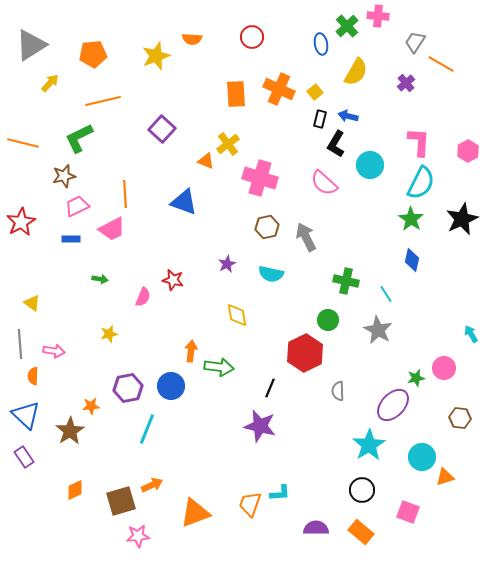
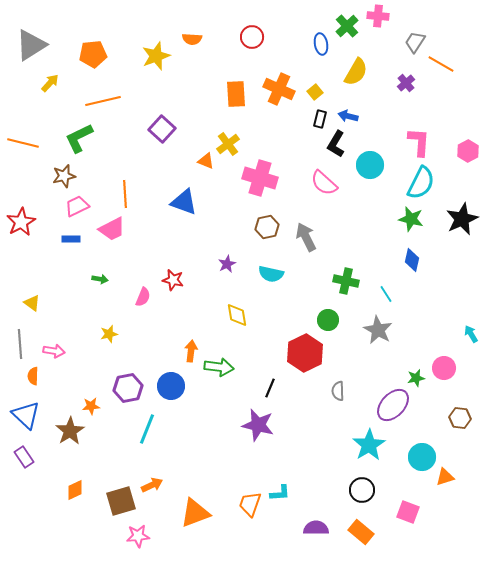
green star at (411, 219): rotated 20 degrees counterclockwise
purple star at (260, 426): moved 2 px left, 1 px up
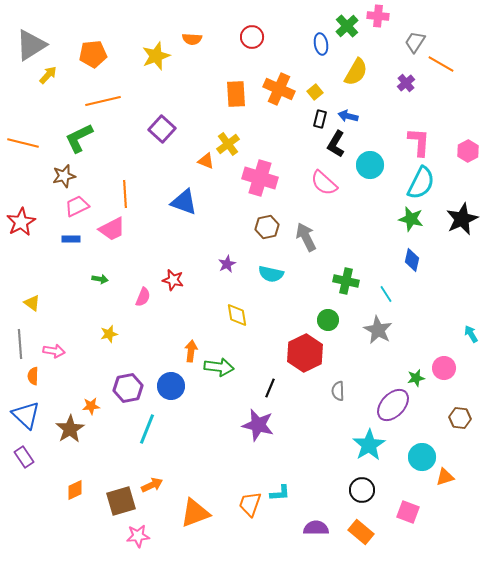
yellow arrow at (50, 83): moved 2 px left, 8 px up
brown star at (70, 431): moved 2 px up
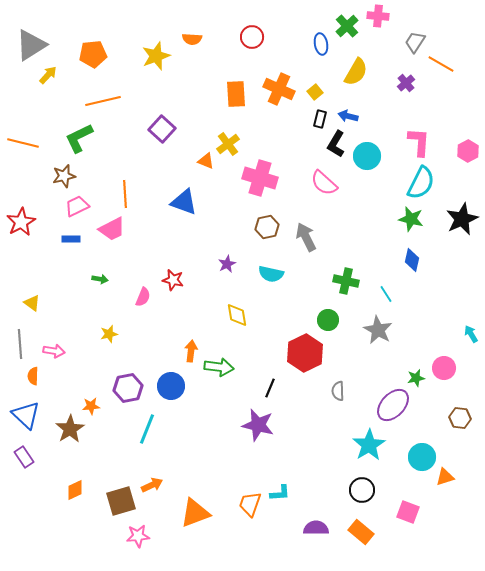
cyan circle at (370, 165): moved 3 px left, 9 px up
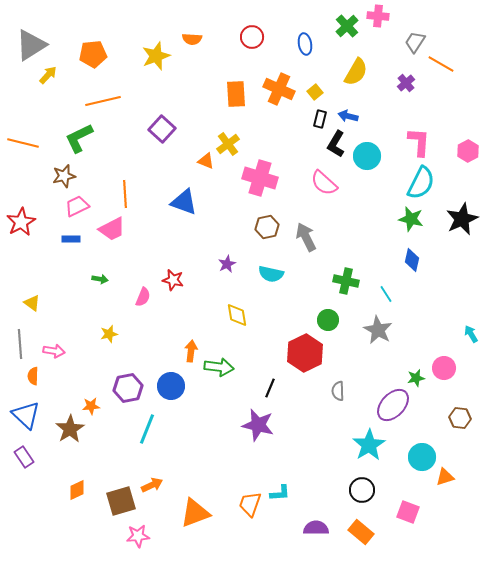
blue ellipse at (321, 44): moved 16 px left
orange diamond at (75, 490): moved 2 px right
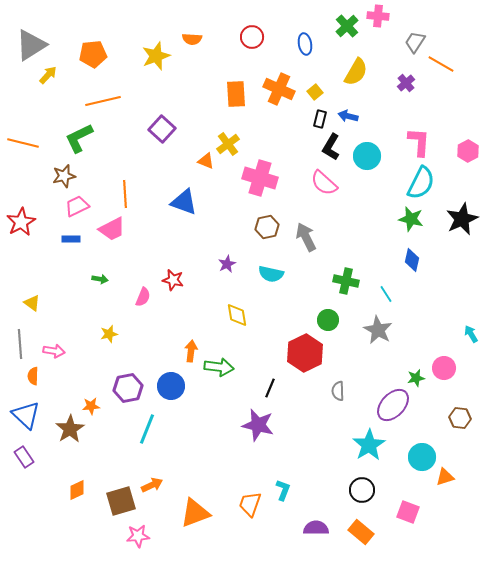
black L-shape at (336, 144): moved 5 px left, 3 px down
cyan L-shape at (280, 493): moved 3 px right, 3 px up; rotated 65 degrees counterclockwise
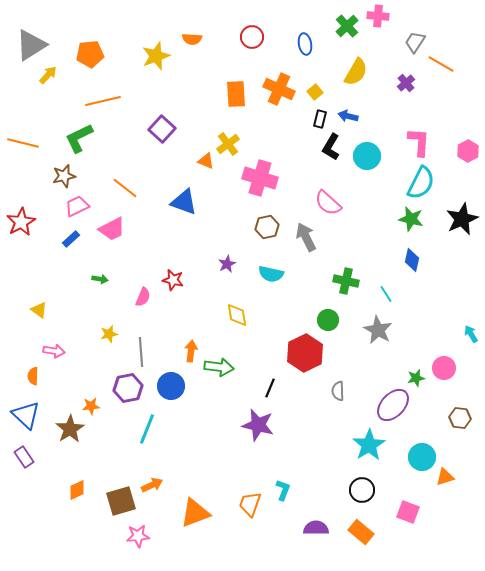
orange pentagon at (93, 54): moved 3 px left
pink semicircle at (324, 183): moved 4 px right, 20 px down
orange line at (125, 194): moved 6 px up; rotated 48 degrees counterclockwise
blue rectangle at (71, 239): rotated 42 degrees counterclockwise
yellow triangle at (32, 303): moved 7 px right, 7 px down
gray line at (20, 344): moved 121 px right, 8 px down
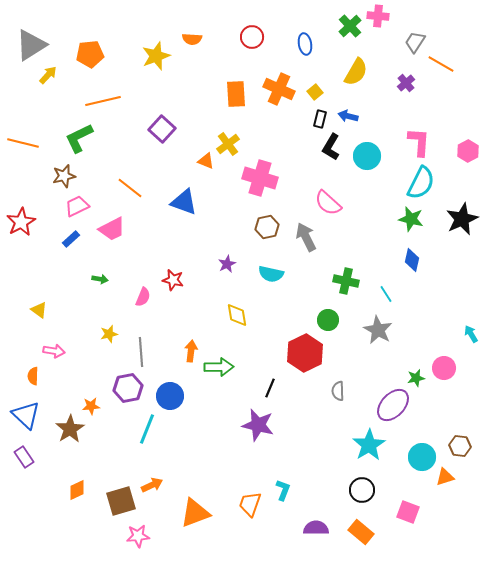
green cross at (347, 26): moved 3 px right
orange line at (125, 188): moved 5 px right
green arrow at (219, 367): rotated 8 degrees counterclockwise
blue circle at (171, 386): moved 1 px left, 10 px down
brown hexagon at (460, 418): moved 28 px down
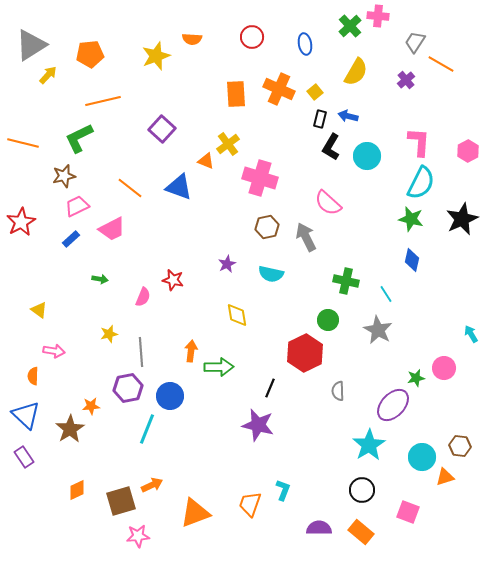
purple cross at (406, 83): moved 3 px up
blue triangle at (184, 202): moved 5 px left, 15 px up
purple semicircle at (316, 528): moved 3 px right
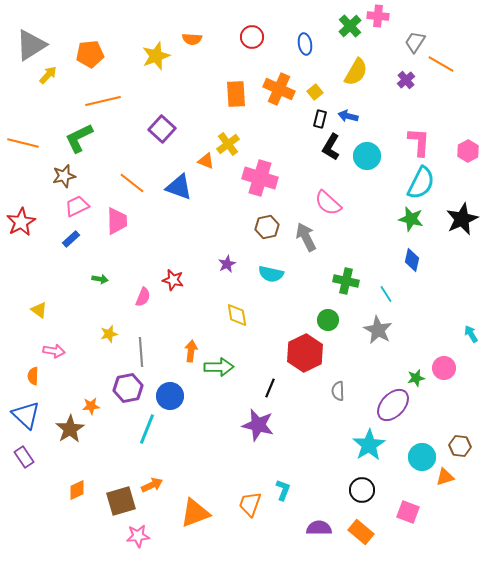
orange line at (130, 188): moved 2 px right, 5 px up
pink trapezoid at (112, 229): moved 5 px right, 8 px up; rotated 64 degrees counterclockwise
